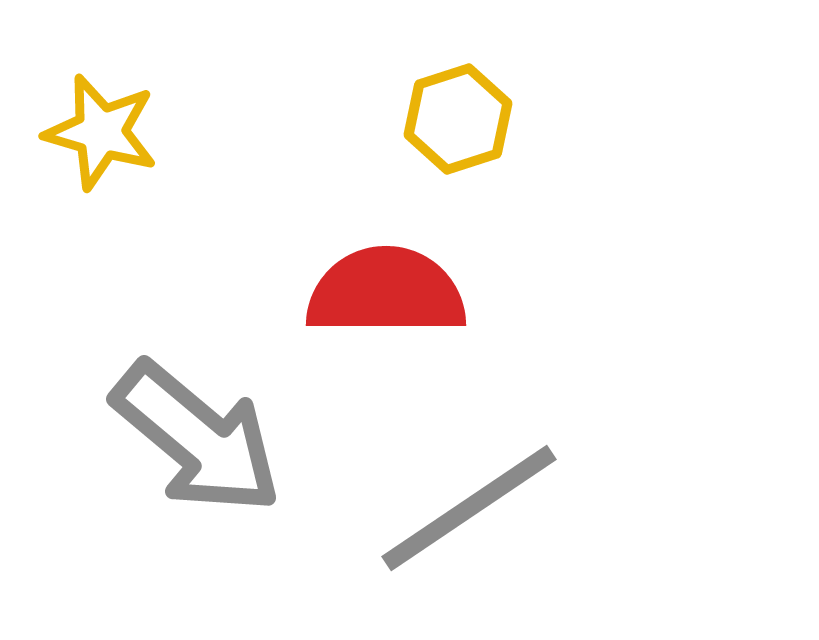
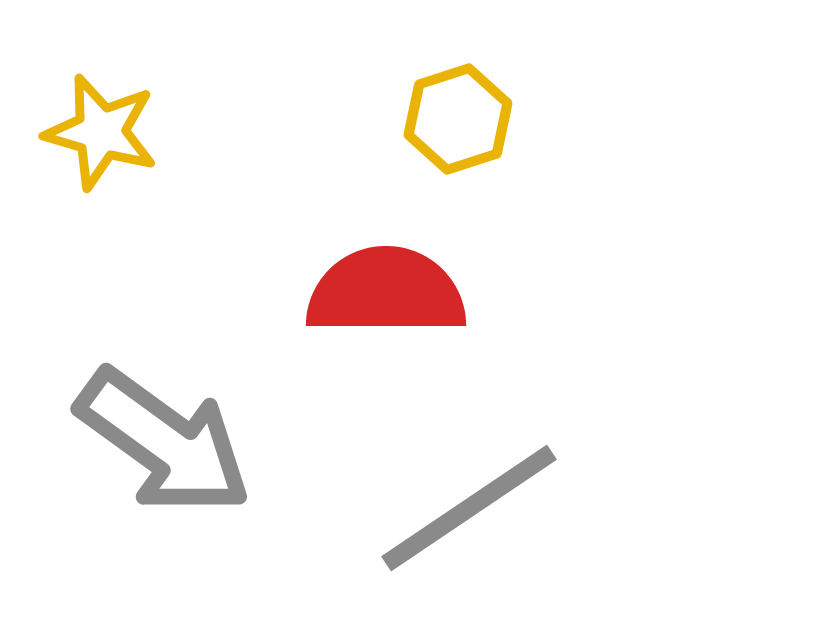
gray arrow: moved 33 px left, 4 px down; rotated 4 degrees counterclockwise
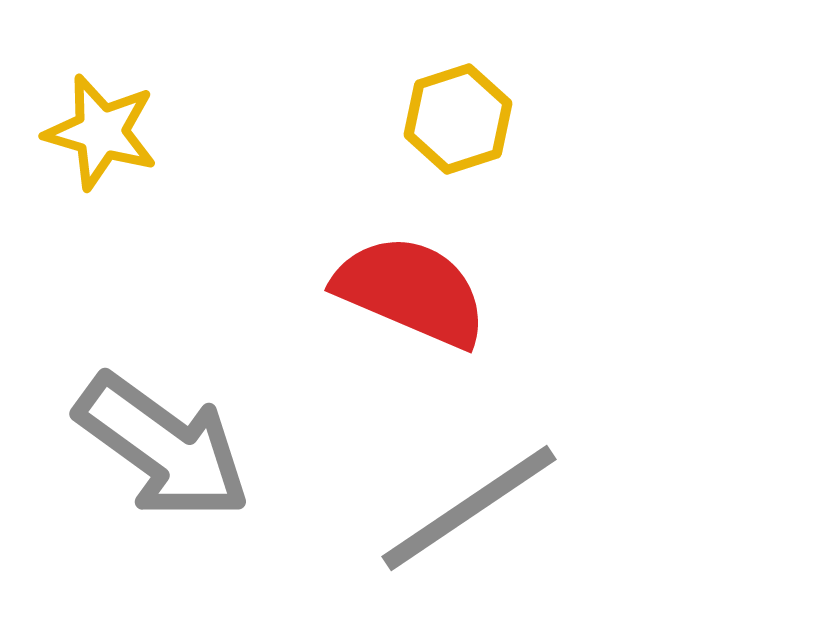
red semicircle: moved 25 px right, 1 px up; rotated 23 degrees clockwise
gray arrow: moved 1 px left, 5 px down
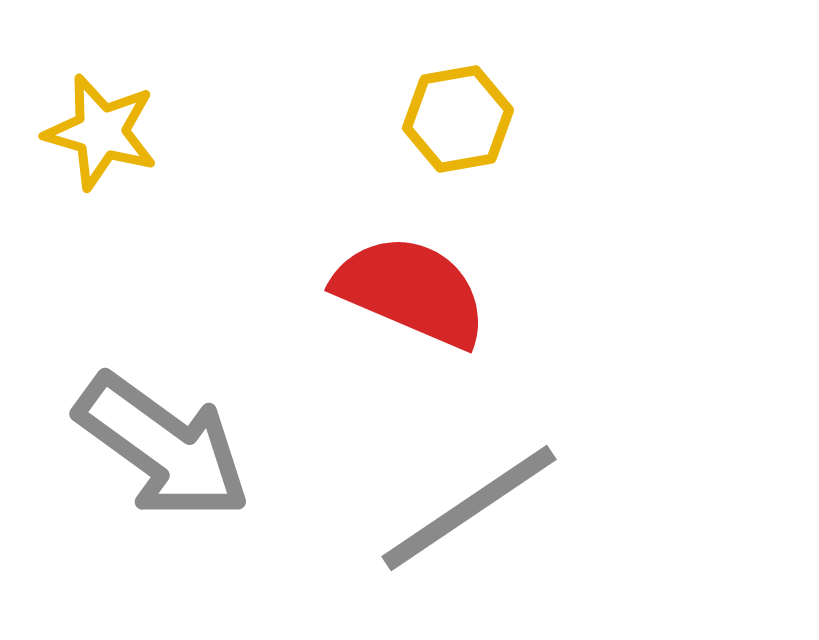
yellow hexagon: rotated 8 degrees clockwise
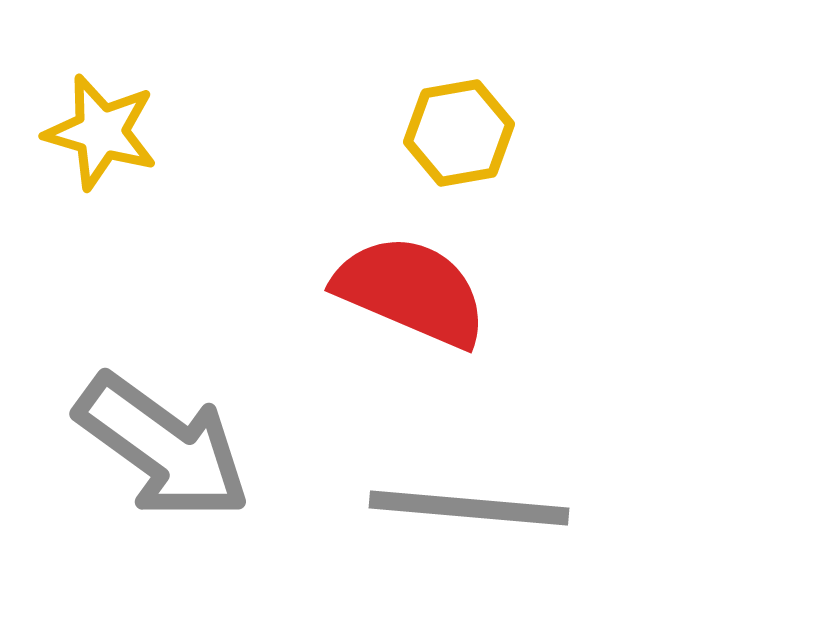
yellow hexagon: moved 1 px right, 14 px down
gray line: rotated 39 degrees clockwise
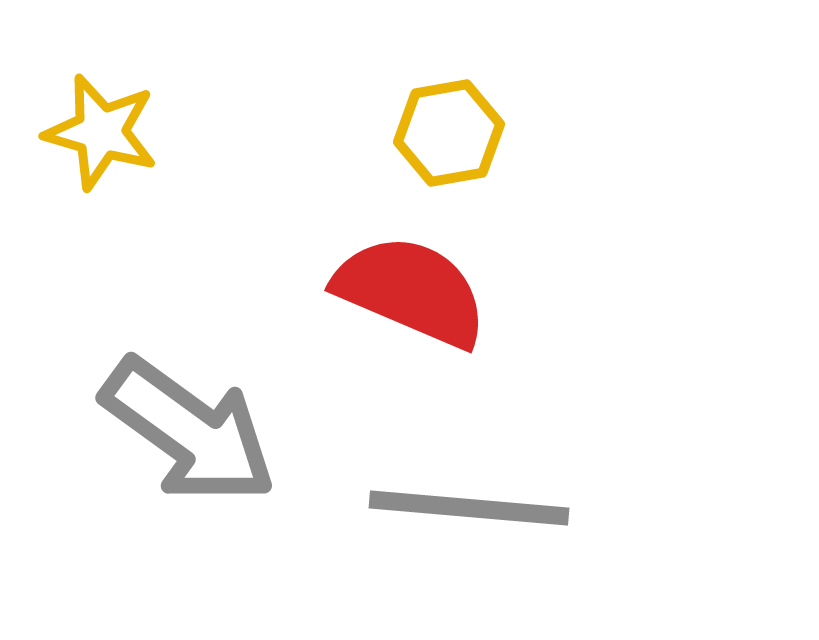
yellow hexagon: moved 10 px left
gray arrow: moved 26 px right, 16 px up
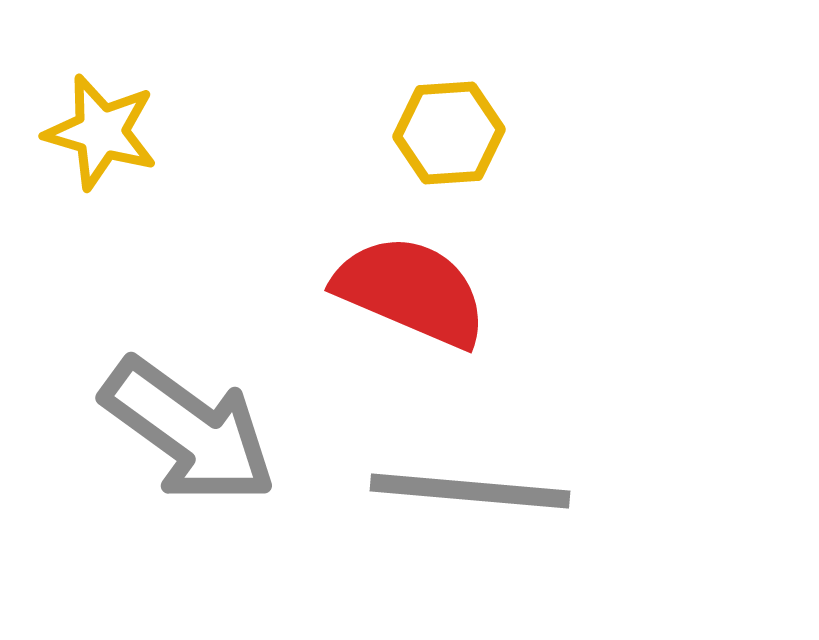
yellow hexagon: rotated 6 degrees clockwise
gray line: moved 1 px right, 17 px up
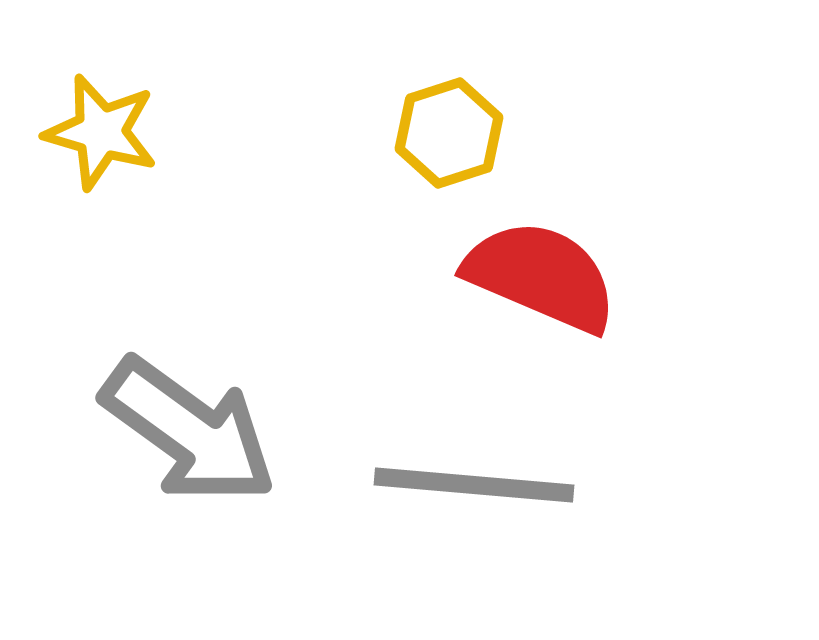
yellow hexagon: rotated 14 degrees counterclockwise
red semicircle: moved 130 px right, 15 px up
gray line: moved 4 px right, 6 px up
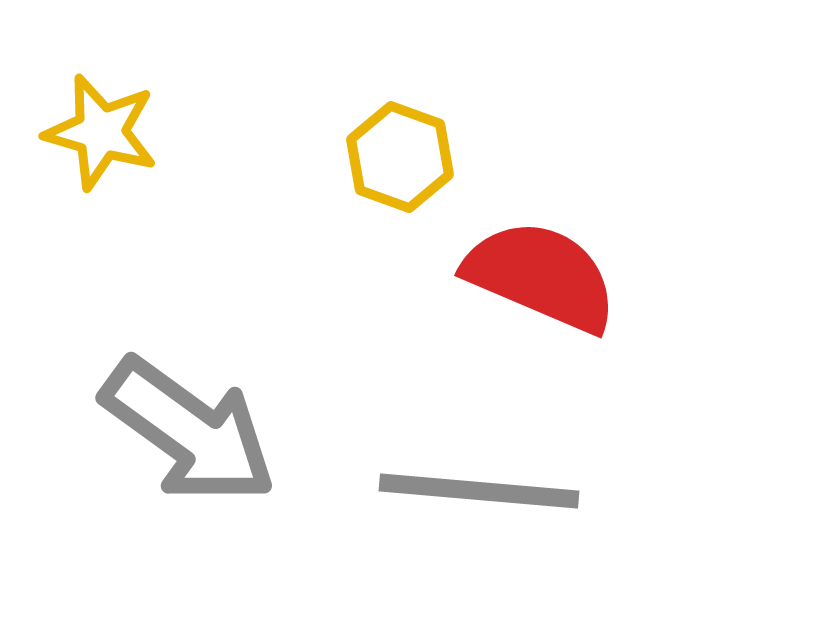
yellow hexagon: moved 49 px left, 24 px down; rotated 22 degrees counterclockwise
gray line: moved 5 px right, 6 px down
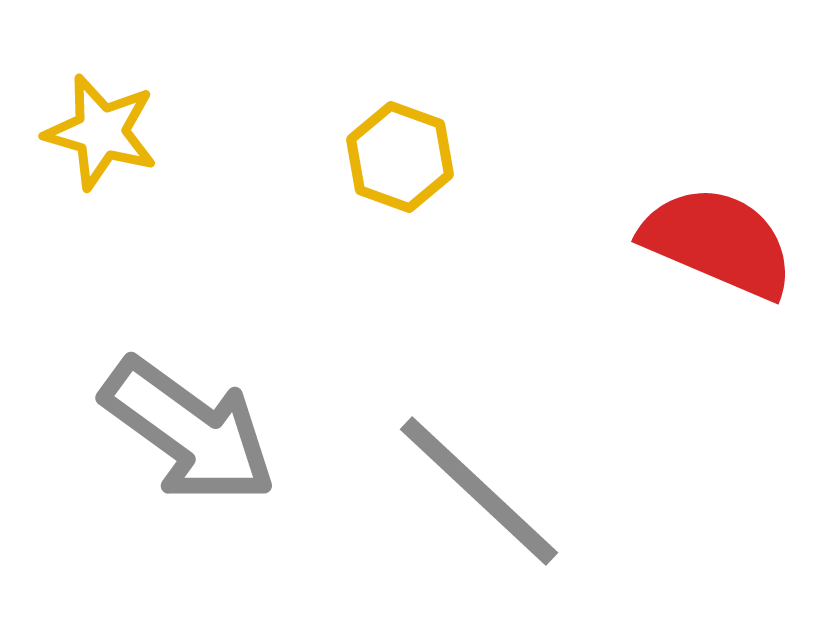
red semicircle: moved 177 px right, 34 px up
gray line: rotated 38 degrees clockwise
